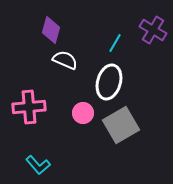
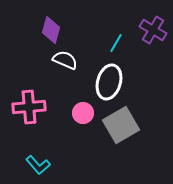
cyan line: moved 1 px right
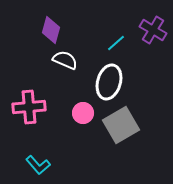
cyan line: rotated 18 degrees clockwise
